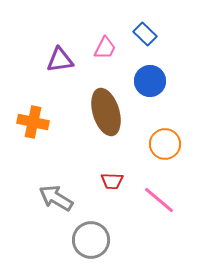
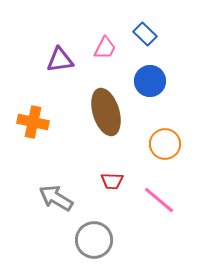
gray circle: moved 3 px right
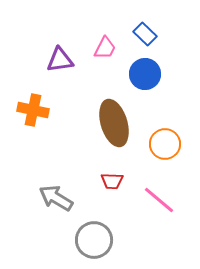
blue circle: moved 5 px left, 7 px up
brown ellipse: moved 8 px right, 11 px down
orange cross: moved 12 px up
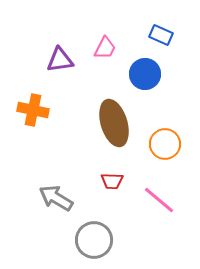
blue rectangle: moved 16 px right, 1 px down; rotated 20 degrees counterclockwise
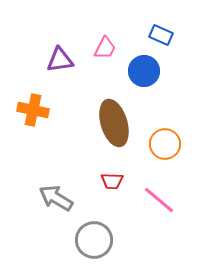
blue circle: moved 1 px left, 3 px up
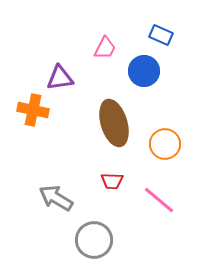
purple triangle: moved 18 px down
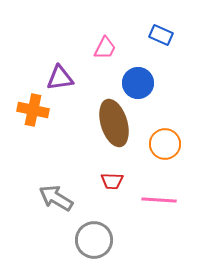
blue circle: moved 6 px left, 12 px down
pink line: rotated 36 degrees counterclockwise
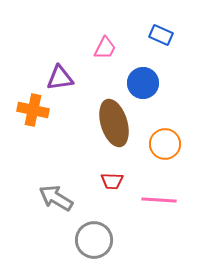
blue circle: moved 5 px right
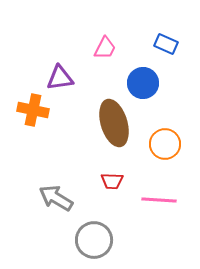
blue rectangle: moved 5 px right, 9 px down
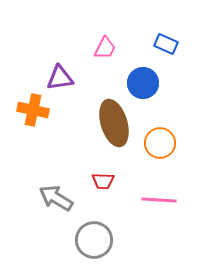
orange circle: moved 5 px left, 1 px up
red trapezoid: moved 9 px left
